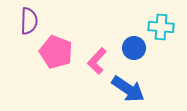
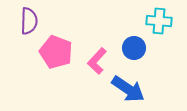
cyan cross: moved 2 px left, 6 px up
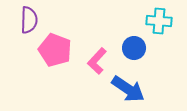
purple semicircle: moved 1 px up
pink pentagon: moved 1 px left, 2 px up
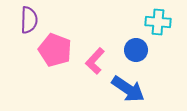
cyan cross: moved 1 px left, 1 px down
blue circle: moved 2 px right, 2 px down
pink L-shape: moved 2 px left
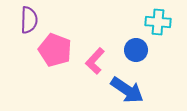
blue arrow: moved 1 px left, 1 px down
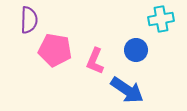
cyan cross: moved 3 px right, 3 px up; rotated 15 degrees counterclockwise
pink pentagon: rotated 12 degrees counterclockwise
pink L-shape: rotated 20 degrees counterclockwise
